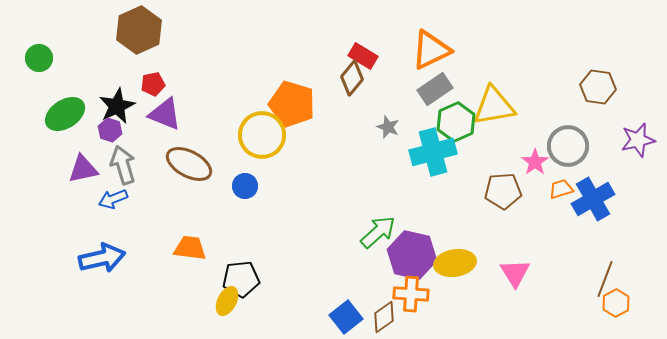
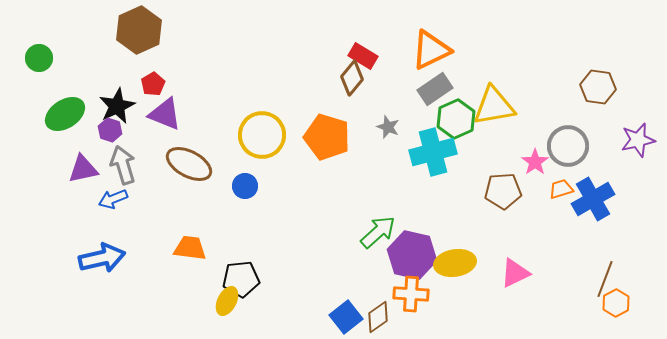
red pentagon at (153, 84): rotated 20 degrees counterclockwise
orange pentagon at (292, 104): moved 35 px right, 33 px down
green hexagon at (456, 122): moved 3 px up
pink triangle at (515, 273): rotated 36 degrees clockwise
brown diamond at (384, 317): moved 6 px left
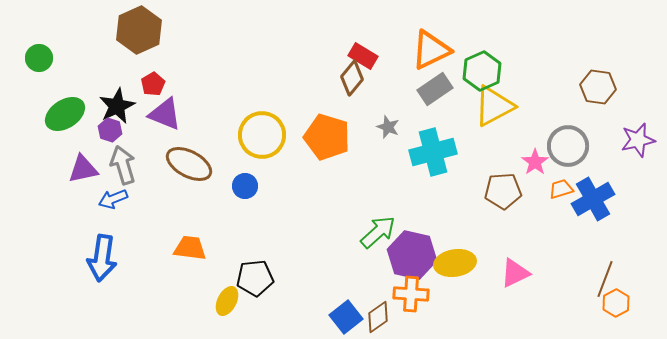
yellow triangle at (494, 106): rotated 18 degrees counterclockwise
green hexagon at (456, 119): moved 26 px right, 48 px up
blue arrow at (102, 258): rotated 111 degrees clockwise
black pentagon at (241, 279): moved 14 px right, 1 px up
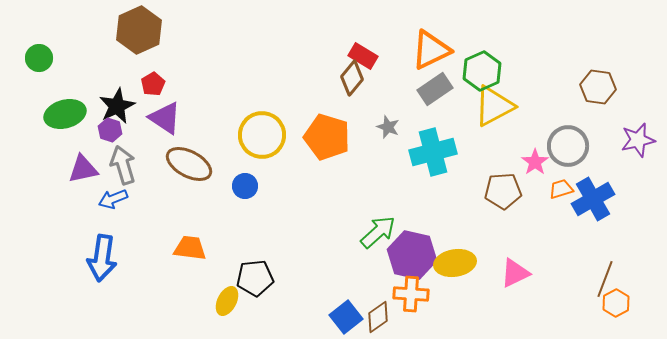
green ellipse at (65, 114): rotated 18 degrees clockwise
purple triangle at (165, 114): moved 4 px down; rotated 12 degrees clockwise
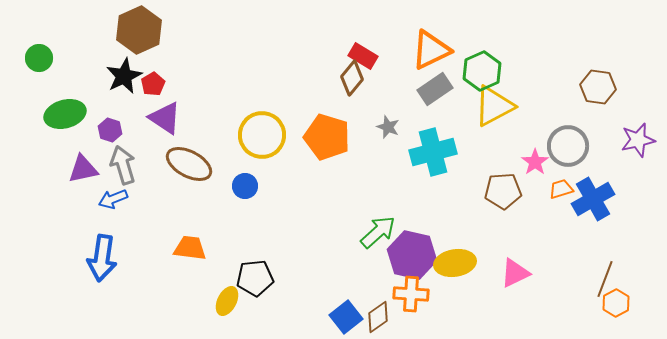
black star at (117, 106): moved 7 px right, 30 px up
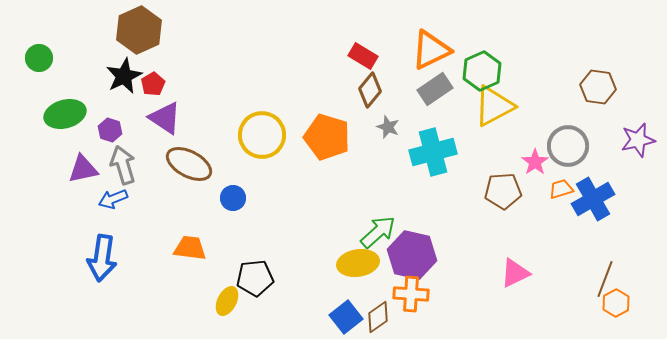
brown diamond at (352, 78): moved 18 px right, 12 px down
blue circle at (245, 186): moved 12 px left, 12 px down
yellow ellipse at (455, 263): moved 97 px left
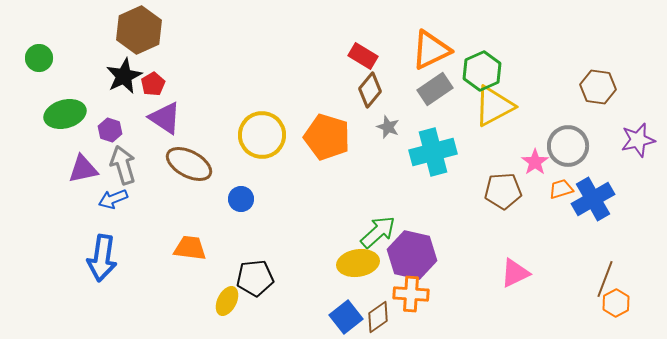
blue circle at (233, 198): moved 8 px right, 1 px down
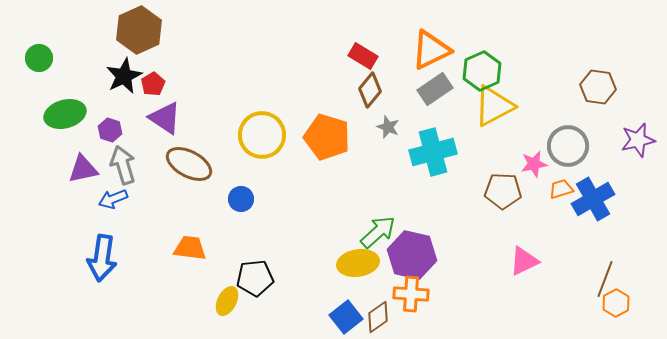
pink star at (535, 162): moved 1 px left, 2 px down; rotated 24 degrees clockwise
brown pentagon at (503, 191): rotated 6 degrees clockwise
pink triangle at (515, 273): moved 9 px right, 12 px up
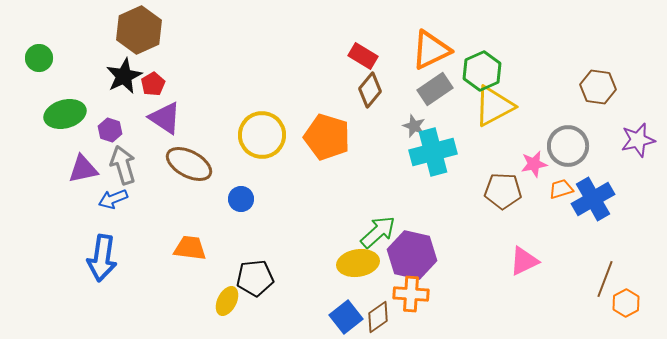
gray star at (388, 127): moved 26 px right, 1 px up
orange hexagon at (616, 303): moved 10 px right
